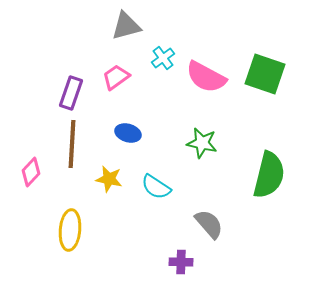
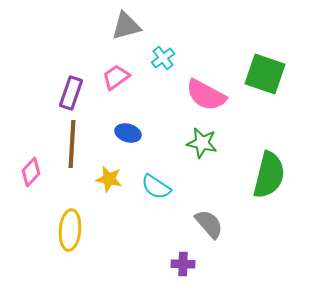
pink semicircle: moved 18 px down
purple cross: moved 2 px right, 2 px down
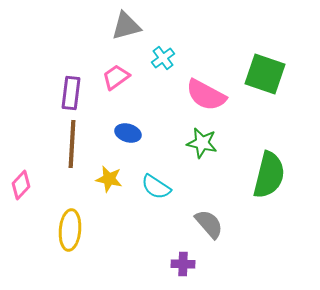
purple rectangle: rotated 12 degrees counterclockwise
pink diamond: moved 10 px left, 13 px down
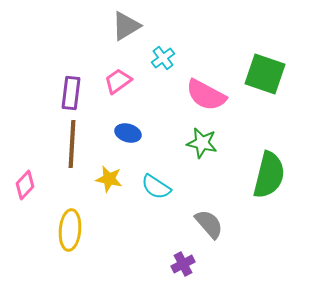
gray triangle: rotated 16 degrees counterclockwise
pink trapezoid: moved 2 px right, 4 px down
pink diamond: moved 4 px right
purple cross: rotated 30 degrees counterclockwise
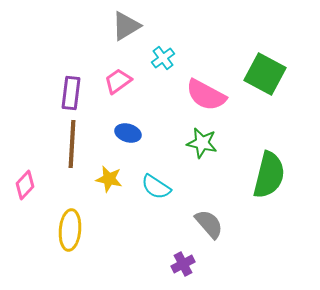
green square: rotated 9 degrees clockwise
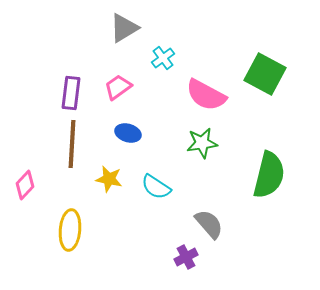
gray triangle: moved 2 px left, 2 px down
pink trapezoid: moved 6 px down
green star: rotated 20 degrees counterclockwise
purple cross: moved 3 px right, 7 px up
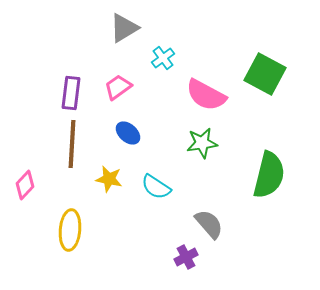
blue ellipse: rotated 25 degrees clockwise
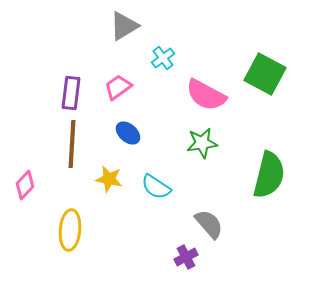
gray triangle: moved 2 px up
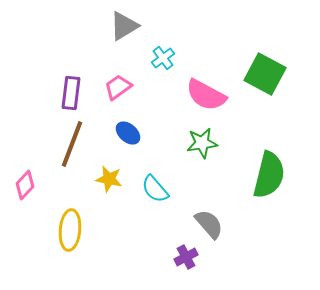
brown line: rotated 18 degrees clockwise
cyan semicircle: moved 1 px left, 2 px down; rotated 16 degrees clockwise
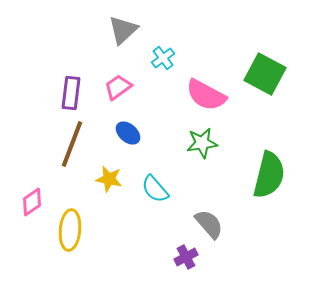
gray triangle: moved 1 px left, 4 px down; rotated 12 degrees counterclockwise
pink diamond: moved 7 px right, 17 px down; rotated 12 degrees clockwise
